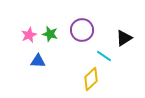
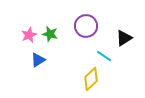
purple circle: moved 4 px right, 4 px up
blue triangle: moved 1 px up; rotated 35 degrees counterclockwise
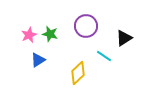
yellow diamond: moved 13 px left, 6 px up
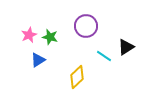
green star: moved 3 px down
black triangle: moved 2 px right, 9 px down
yellow diamond: moved 1 px left, 4 px down
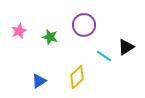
purple circle: moved 2 px left, 1 px up
pink star: moved 10 px left, 4 px up
blue triangle: moved 1 px right, 21 px down
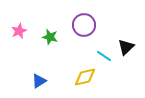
black triangle: rotated 12 degrees counterclockwise
yellow diamond: moved 8 px right; rotated 30 degrees clockwise
